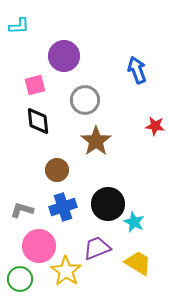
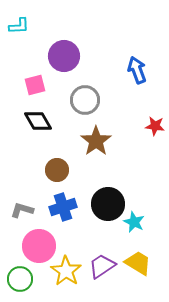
black diamond: rotated 24 degrees counterclockwise
purple trapezoid: moved 5 px right, 18 px down; rotated 12 degrees counterclockwise
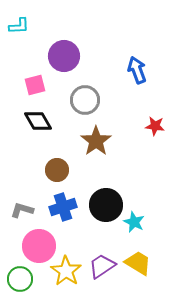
black circle: moved 2 px left, 1 px down
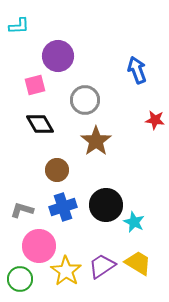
purple circle: moved 6 px left
black diamond: moved 2 px right, 3 px down
red star: moved 6 px up
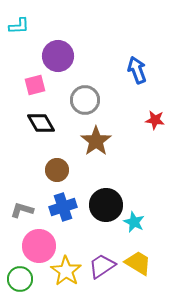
black diamond: moved 1 px right, 1 px up
